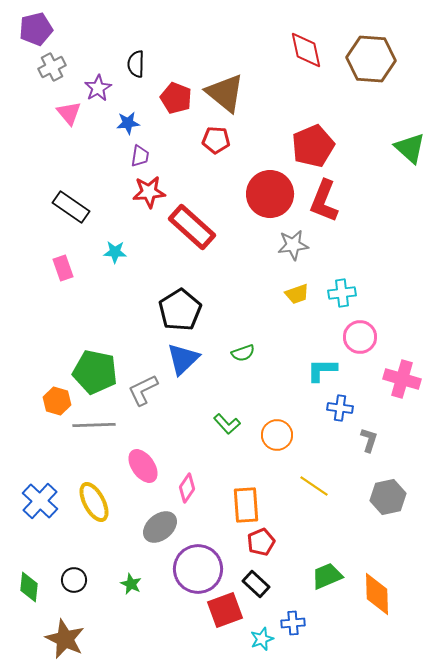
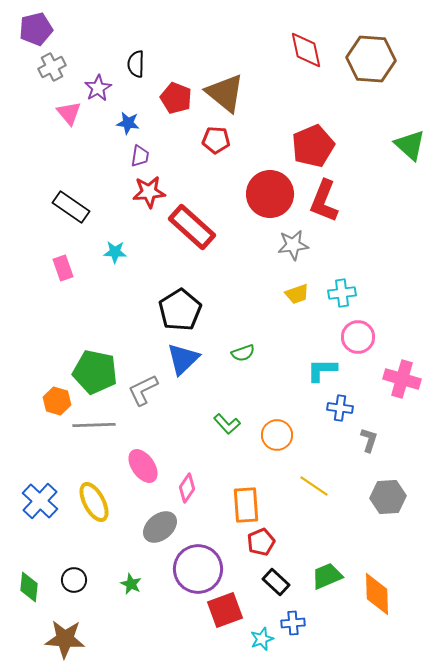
blue star at (128, 123): rotated 15 degrees clockwise
green triangle at (410, 148): moved 3 px up
pink circle at (360, 337): moved 2 px left
gray hexagon at (388, 497): rotated 8 degrees clockwise
black rectangle at (256, 584): moved 20 px right, 2 px up
brown star at (65, 639): rotated 21 degrees counterclockwise
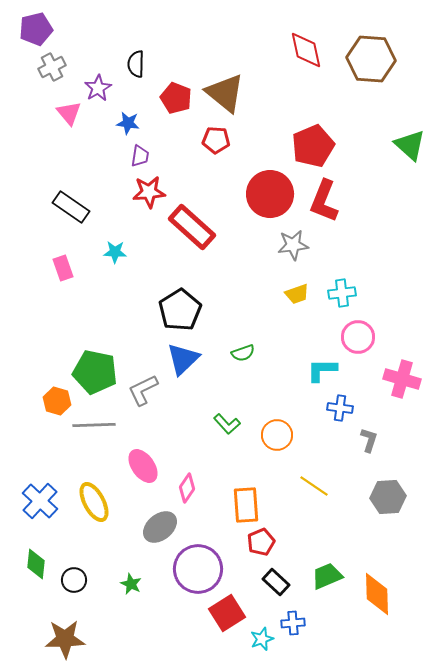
green diamond at (29, 587): moved 7 px right, 23 px up
red square at (225, 610): moved 2 px right, 3 px down; rotated 12 degrees counterclockwise
brown star at (65, 639): rotated 6 degrees counterclockwise
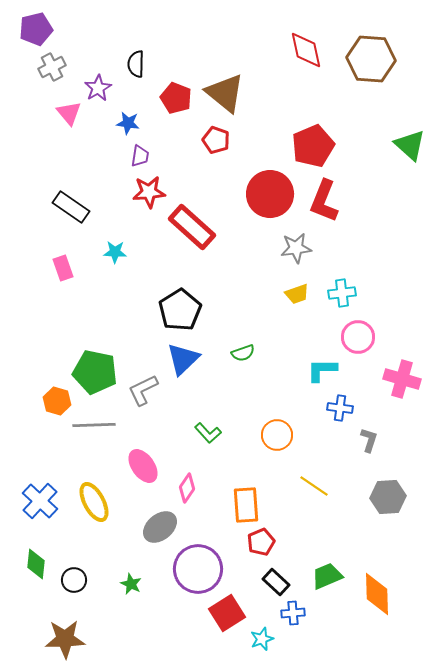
red pentagon at (216, 140): rotated 16 degrees clockwise
gray star at (293, 245): moved 3 px right, 3 px down
green L-shape at (227, 424): moved 19 px left, 9 px down
blue cross at (293, 623): moved 10 px up
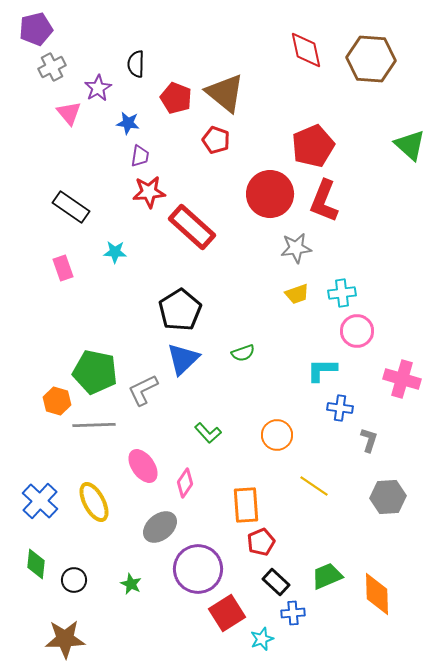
pink circle at (358, 337): moved 1 px left, 6 px up
pink diamond at (187, 488): moved 2 px left, 5 px up
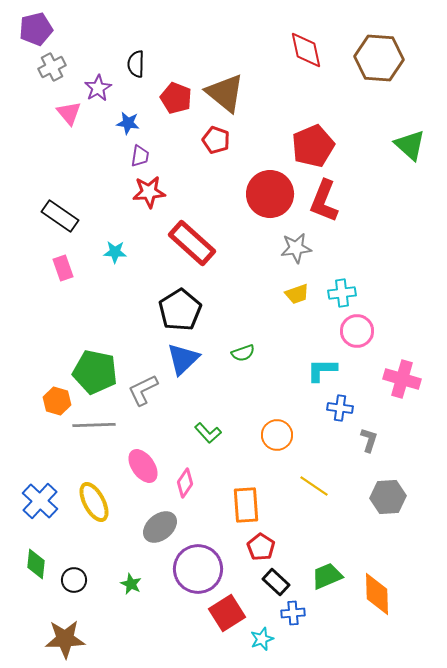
brown hexagon at (371, 59): moved 8 px right, 1 px up
black rectangle at (71, 207): moved 11 px left, 9 px down
red rectangle at (192, 227): moved 16 px down
red pentagon at (261, 542): moved 5 px down; rotated 16 degrees counterclockwise
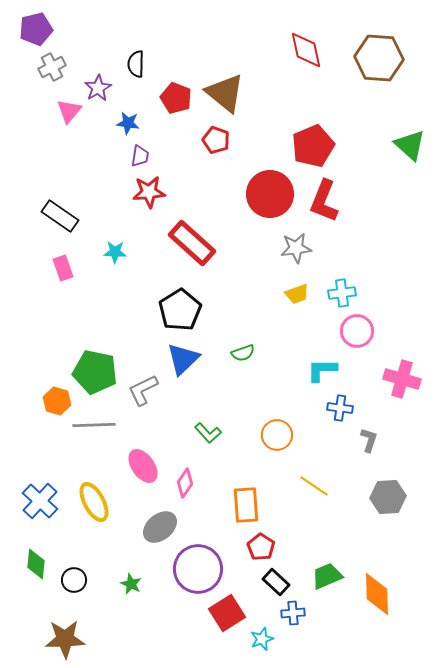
pink triangle at (69, 113): moved 2 px up; rotated 20 degrees clockwise
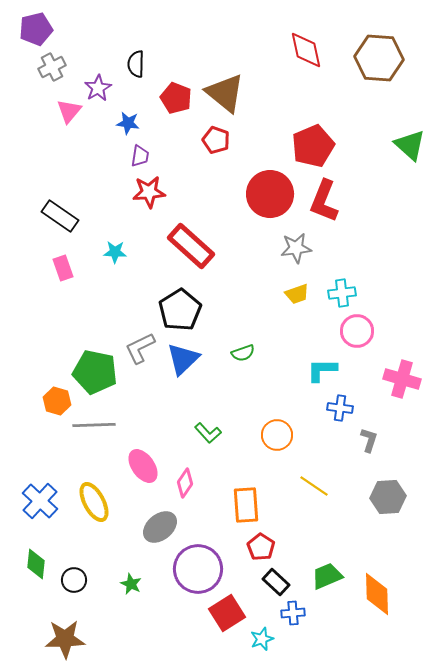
red rectangle at (192, 243): moved 1 px left, 3 px down
gray L-shape at (143, 390): moved 3 px left, 42 px up
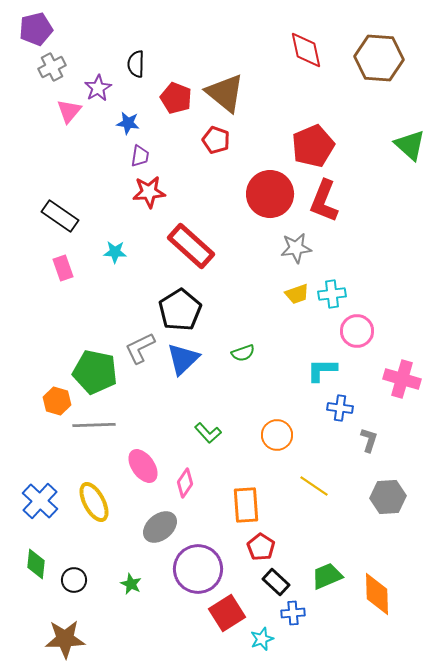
cyan cross at (342, 293): moved 10 px left, 1 px down
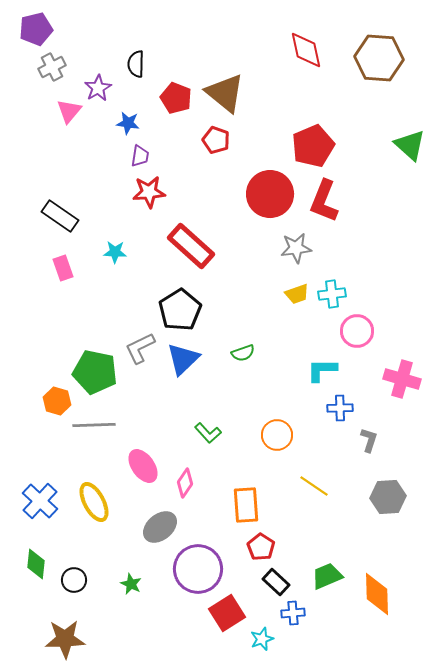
blue cross at (340, 408): rotated 10 degrees counterclockwise
